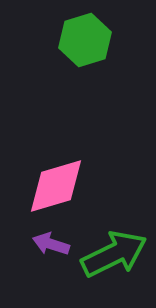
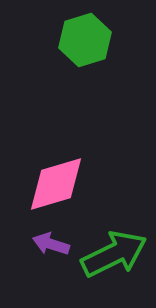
pink diamond: moved 2 px up
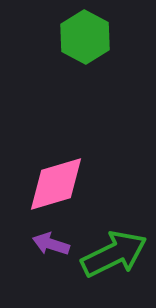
green hexagon: moved 3 px up; rotated 15 degrees counterclockwise
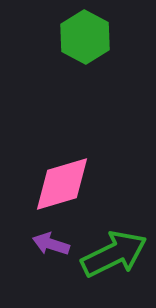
pink diamond: moved 6 px right
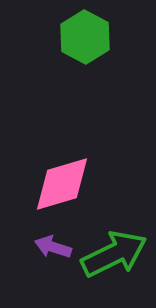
purple arrow: moved 2 px right, 3 px down
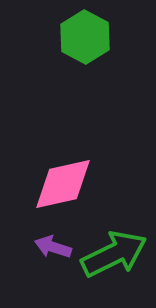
pink diamond: moved 1 px right; rotated 4 degrees clockwise
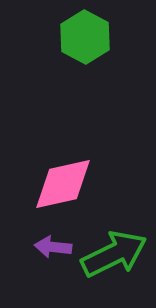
purple arrow: rotated 12 degrees counterclockwise
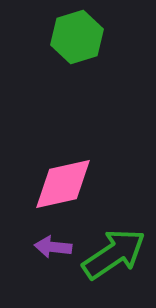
green hexagon: moved 8 px left; rotated 15 degrees clockwise
green arrow: rotated 8 degrees counterclockwise
